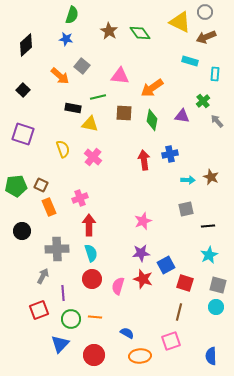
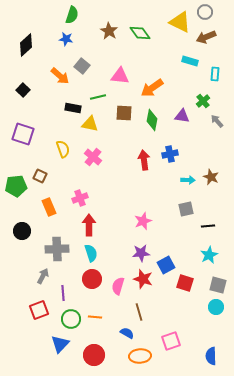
brown square at (41, 185): moved 1 px left, 9 px up
brown line at (179, 312): moved 40 px left; rotated 30 degrees counterclockwise
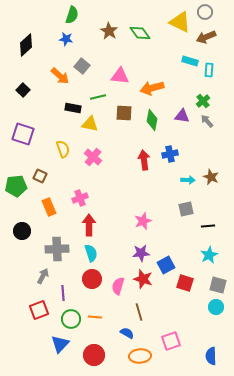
cyan rectangle at (215, 74): moved 6 px left, 4 px up
orange arrow at (152, 88): rotated 20 degrees clockwise
gray arrow at (217, 121): moved 10 px left
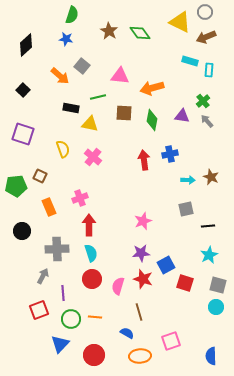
black rectangle at (73, 108): moved 2 px left
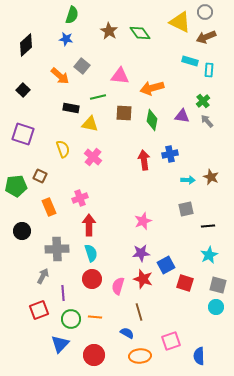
blue semicircle at (211, 356): moved 12 px left
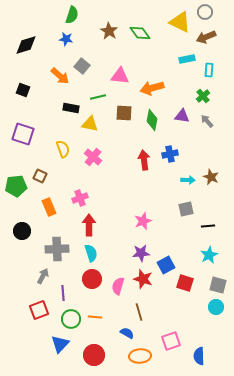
black diamond at (26, 45): rotated 25 degrees clockwise
cyan rectangle at (190, 61): moved 3 px left, 2 px up; rotated 28 degrees counterclockwise
black square at (23, 90): rotated 24 degrees counterclockwise
green cross at (203, 101): moved 5 px up
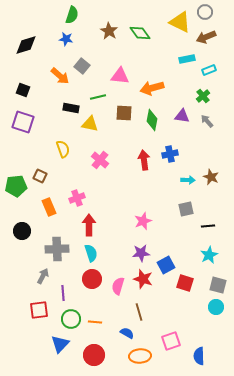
cyan rectangle at (209, 70): rotated 64 degrees clockwise
purple square at (23, 134): moved 12 px up
pink cross at (93, 157): moved 7 px right, 3 px down
pink cross at (80, 198): moved 3 px left
red square at (39, 310): rotated 12 degrees clockwise
orange line at (95, 317): moved 5 px down
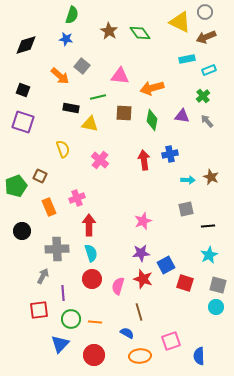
green pentagon at (16, 186): rotated 15 degrees counterclockwise
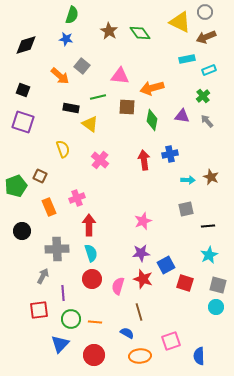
brown square at (124, 113): moved 3 px right, 6 px up
yellow triangle at (90, 124): rotated 24 degrees clockwise
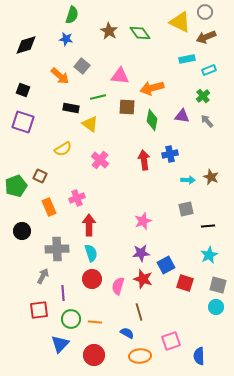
yellow semicircle at (63, 149): rotated 78 degrees clockwise
